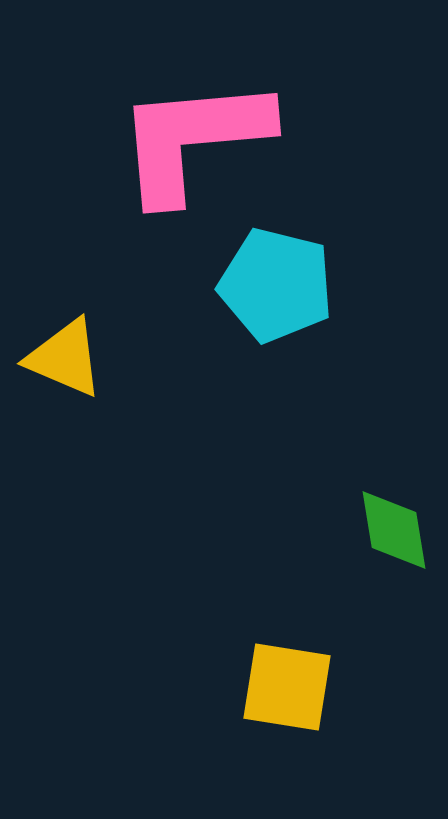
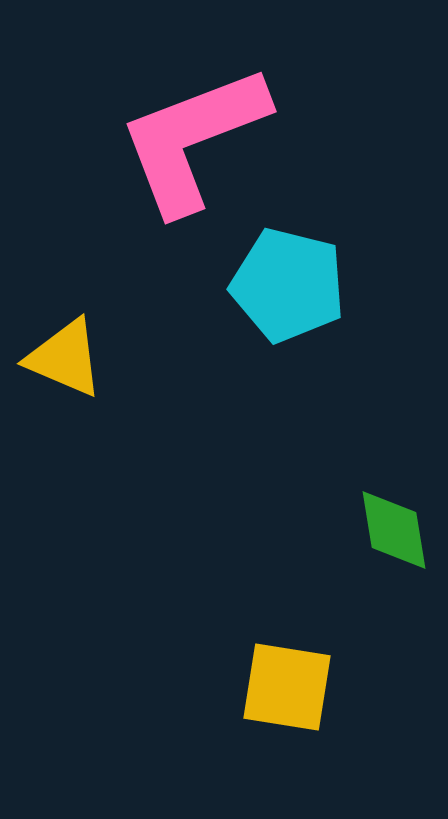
pink L-shape: rotated 16 degrees counterclockwise
cyan pentagon: moved 12 px right
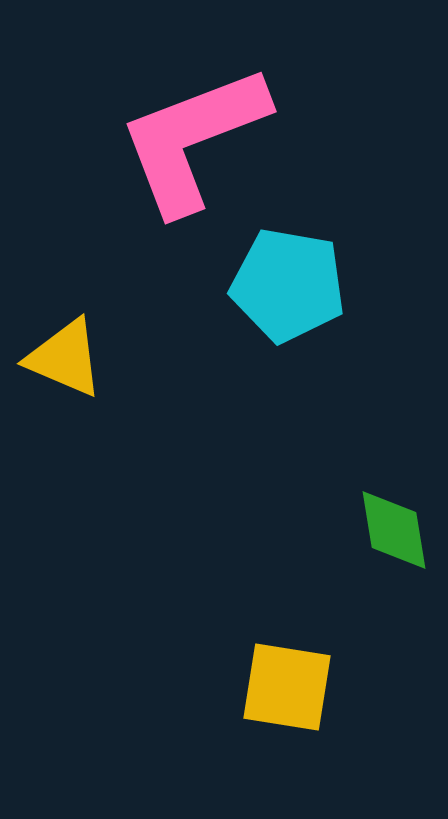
cyan pentagon: rotated 4 degrees counterclockwise
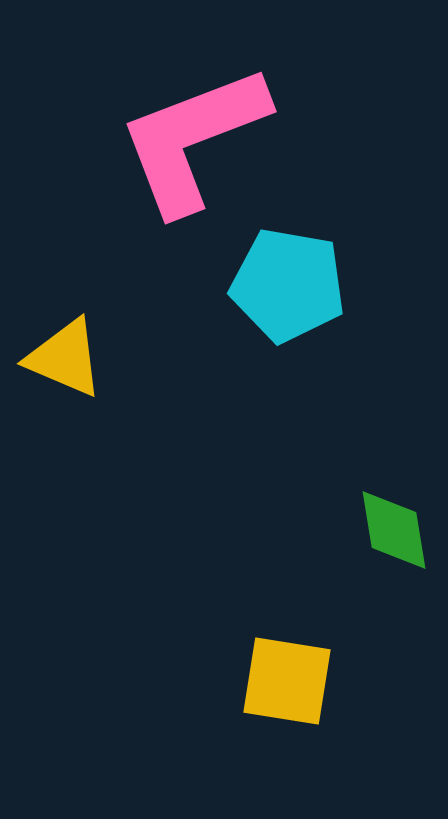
yellow square: moved 6 px up
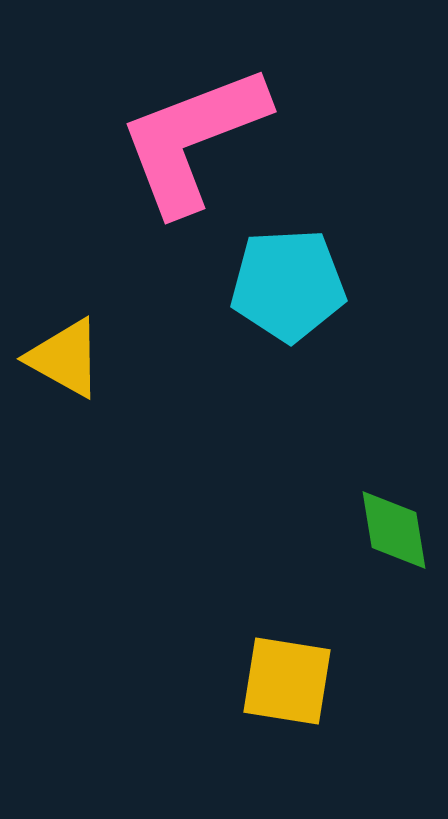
cyan pentagon: rotated 13 degrees counterclockwise
yellow triangle: rotated 6 degrees clockwise
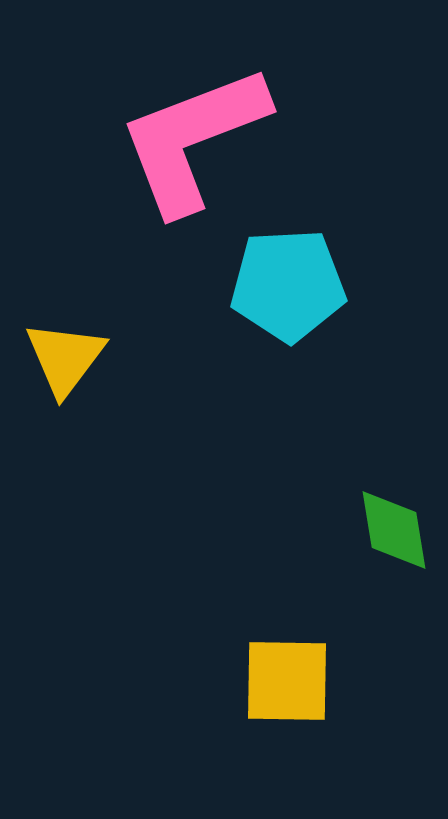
yellow triangle: rotated 38 degrees clockwise
yellow square: rotated 8 degrees counterclockwise
